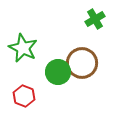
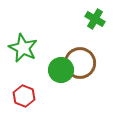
green cross: rotated 30 degrees counterclockwise
brown circle: moved 2 px left
green circle: moved 3 px right, 2 px up
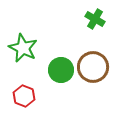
brown circle: moved 13 px right, 4 px down
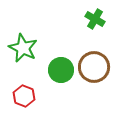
brown circle: moved 1 px right
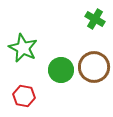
red hexagon: rotated 10 degrees counterclockwise
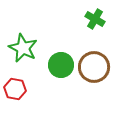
green circle: moved 5 px up
red hexagon: moved 9 px left, 7 px up
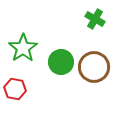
green star: rotated 12 degrees clockwise
green circle: moved 3 px up
